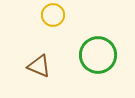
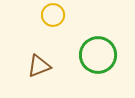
brown triangle: rotated 45 degrees counterclockwise
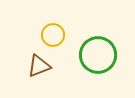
yellow circle: moved 20 px down
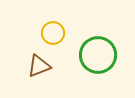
yellow circle: moved 2 px up
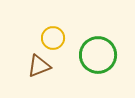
yellow circle: moved 5 px down
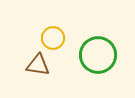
brown triangle: moved 1 px left, 1 px up; rotated 30 degrees clockwise
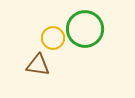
green circle: moved 13 px left, 26 px up
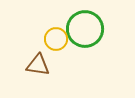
yellow circle: moved 3 px right, 1 px down
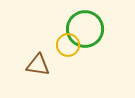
yellow circle: moved 12 px right, 6 px down
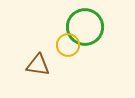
green circle: moved 2 px up
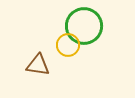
green circle: moved 1 px left, 1 px up
